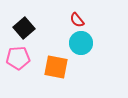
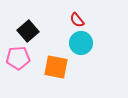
black square: moved 4 px right, 3 px down
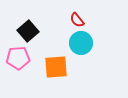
orange square: rotated 15 degrees counterclockwise
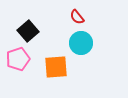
red semicircle: moved 3 px up
pink pentagon: moved 1 px down; rotated 15 degrees counterclockwise
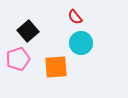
red semicircle: moved 2 px left
